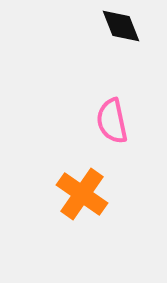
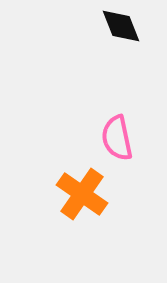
pink semicircle: moved 5 px right, 17 px down
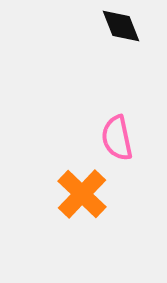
orange cross: rotated 9 degrees clockwise
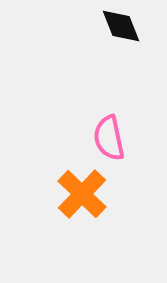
pink semicircle: moved 8 px left
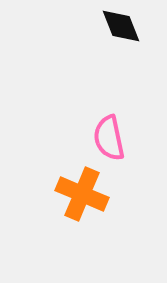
orange cross: rotated 21 degrees counterclockwise
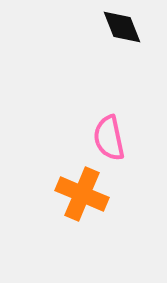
black diamond: moved 1 px right, 1 px down
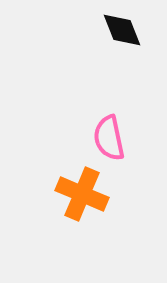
black diamond: moved 3 px down
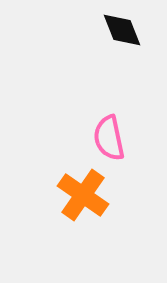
orange cross: moved 1 px right, 1 px down; rotated 12 degrees clockwise
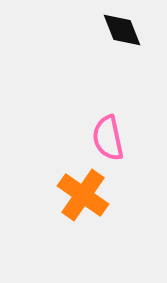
pink semicircle: moved 1 px left
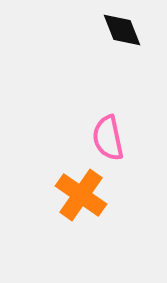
orange cross: moved 2 px left
